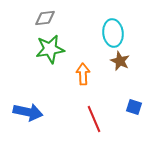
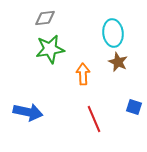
brown star: moved 2 px left, 1 px down
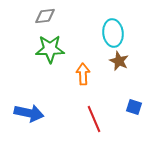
gray diamond: moved 2 px up
green star: rotated 8 degrees clockwise
brown star: moved 1 px right, 1 px up
blue arrow: moved 1 px right, 1 px down
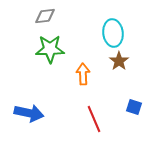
brown star: rotated 12 degrees clockwise
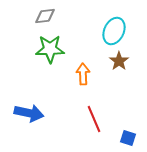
cyan ellipse: moved 1 px right, 2 px up; rotated 32 degrees clockwise
blue square: moved 6 px left, 31 px down
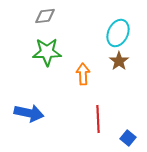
cyan ellipse: moved 4 px right, 2 px down
green star: moved 3 px left, 3 px down
red line: moved 4 px right; rotated 20 degrees clockwise
blue square: rotated 21 degrees clockwise
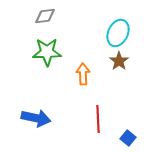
blue arrow: moved 7 px right, 5 px down
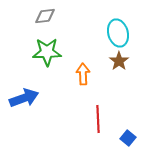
cyan ellipse: rotated 40 degrees counterclockwise
blue arrow: moved 12 px left, 20 px up; rotated 32 degrees counterclockwise
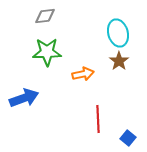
orange arrow: rotated 80 degrees clockwise
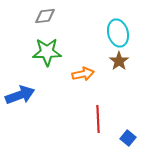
blue arrow: moved 4 px left, 3 px up
